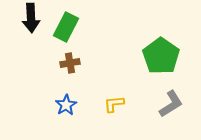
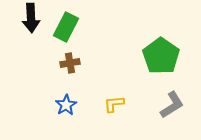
gray L-shape: moved 1 px right, 1 px down
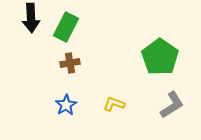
green pentagon: moved 1 px left, 1 px down
yellow L-shape: rotated 25 degrees clockwise
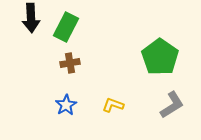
yellow L-shape: moved 1 px left, 1 px down
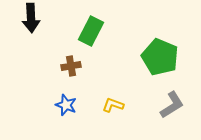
green rectangle: moved 25 px right, 4 px down
green pentagon: rotated 12 degrees counterclockwise
brown cross: moved 1 px right, 3 px down
blue star: rotated 20 degrees counterclockwise
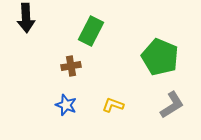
black arrow: moved 5 px left
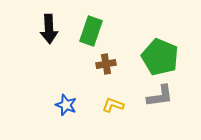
black arrow: moved 23 px right, 11 px down
green rectangle: rotated 8 degrees counterclockwise
brown cross: moved 35 px right, 2 px up
gray L-shape: moved 12 px left, 9 px up; rotated 24 degrees clockwise
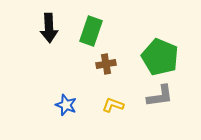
black arrow: moved 1 px up
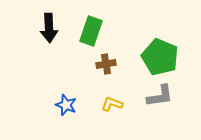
yellow L-shape: moved 1 px left, 1 px up
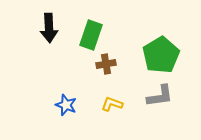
green rectangle: moved 4 px down
green pentagon: moved 1 px right, 2 px up; rotated 18 degrees clockwise
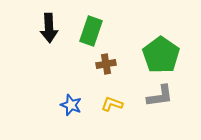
green rectangle: moved 4 px up
green pentagon: rotated 6 degrees counterclockwise
blue star: moved 5 px right
